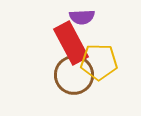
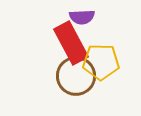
yellow pentagon: moved 2 px right
brown circle: moved 2 px right, 1 px down
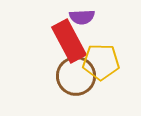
red rectangle: moved 2 px left, 2 px up
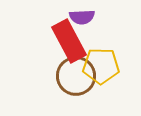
yellow pentagon: moved 4 px down
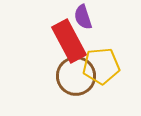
purple semicircle: moved 1 px right; rotated 75 degrees clockwise
yellow pentagon: rotated 6 degrees counterclockwise
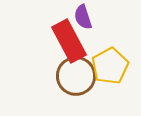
yellow pentagon: moved 9 px right; rotated 24 degrees counterclockwise
